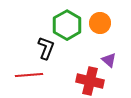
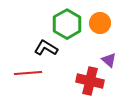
green hexagon: moved 1 px up
black L-shape: rotated 80 degrees counterclockwise
red line: moved 1 px left, 2 px up
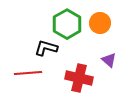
black L-shape: rotated 15 degrees counterclockwise
red cross: moved 11 px left, 3 px up
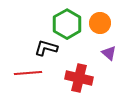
purple triangle: moved 7 px up
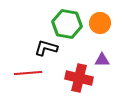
green hexagon: rotated 20 degrees counterclockwise
purple triangle: moved 7 px left, 7 px down; rotated 42 degrees counterclockwise
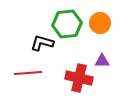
green hexagon: rotated 16 degrees counterclockwise
black L-shape: moved 4 px left, 5 px up
purple triangle: moved 1 px down
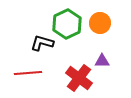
green hexagon: rotated 20 degrees counterclockwise
red cross: rotated 24 degrees clockwise
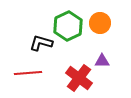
green hexagon: moved 1 px right, 2 px down
black L-shape: moved 1 px left
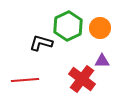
orange circle: moved 5 px down
red line: moved 3 px left, 7 px down
red cross: moved 3 px right, 1 px down
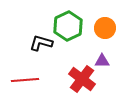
orange circle: moved 5 px right
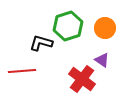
green hexagon: rotated 8 degrees clockwise
purple triangle: moved 1 px up; rotated 35 degrees clockwise
red line: moved 3 px left, 9 px up
